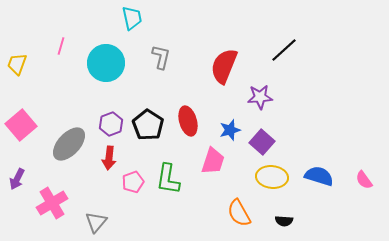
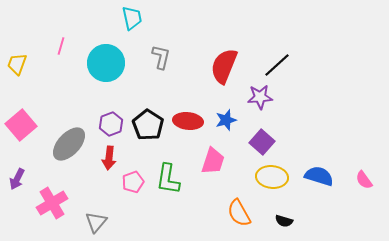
black line: moved 7 px left, 15 px down
red ellipse: rotated 68 degrees counterclockwise
blue star: moved 4 px left, 10 px up
black semicircle: rotated 12 degrees clockwise
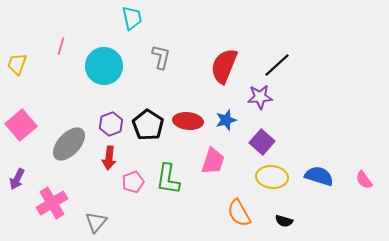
cyan circle: moved 2 px left, 3 px down
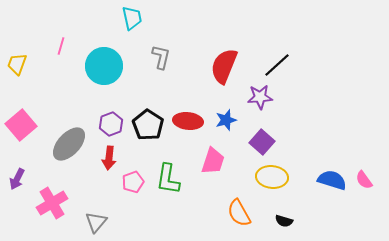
blue semicircle: moved 13 px right, 4 px down
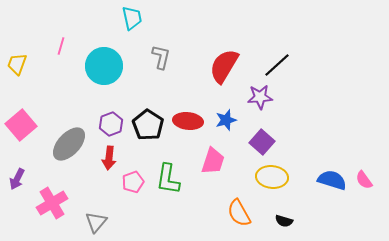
red semicircle: rotated 9 degrees clockwise
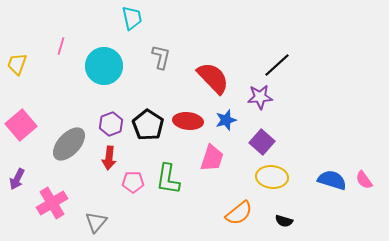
red semicircle: moved 11 px left, 12 px down; rotated 105 degrees clockwise
pink trapezoid: moved 1 px left, 3 px up
pink pentagon: rotated 20 degrees clockwise
orange semicircle: rotated 100 degrees counterclockwise
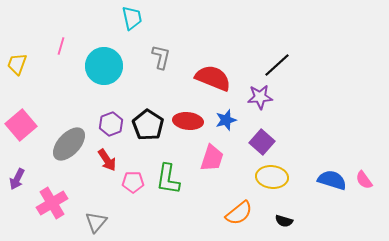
red semicircle: rotated 24 degrees counterclockwise
red arrow: moved 2 px left, 2 px down; rotated 40 degrees counterclockwise
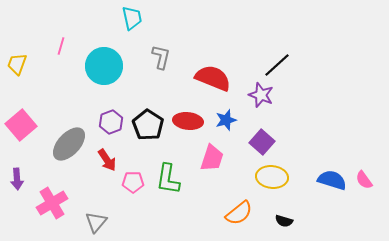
purple star: moved 1 px right, 2 px up; rotated 25 degrees clockwise
purple hexagon: moved 2 px up
purple arrow: rotated 30 degrees counterclockwise
